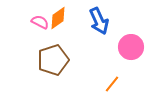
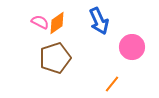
orange diamond: moved 1 px left, 5 px down
pink circle: moved 1 px right
brown pentagon: moved 2 px right, 2 px up
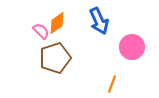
pink semicircle: moved 1 px right, 9 px down; rotated 18 degrees clockwise
orange line: rotated 18 degrees counterclockwise
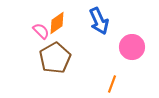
brown pentagon: rotated 12 degrees counterclockwise
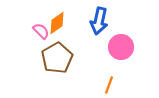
blue arrow: rotated 36 degrees clockwise
pink circle: moved 11 px left
brown pentagon: moved 2 px right
orange line: moved 3 px left, 1 px down
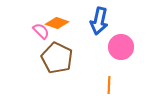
orange diamond: rotated 55 degrees clockwise
brown pentagon: rotated 16 degrees counterclockwise
orange line: rotated 18 degrees counterclockwise
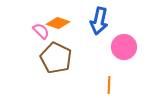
orange diamond: moved 1 px right
pink circle: moved 3 px right
brown pentagon: moved 1 px left
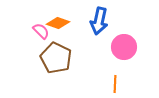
orange line: moved 6 px right, 1 px up
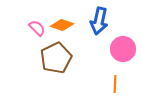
orange diamond: moved 4 px right, 2 px down
pink semicircle: moved 4 px left, 3 px up
pink circle: moved 1 px left, 2 px down
brown pentagon: rotated 20 degrees clockwise
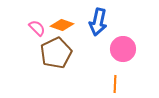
blue arrow: moved 1 px left, 1 px down
brown pentagon: moved 5 px up
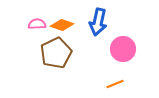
pink semicircle: moved 4 px up; rotated 48 degrees counterclockwise
orange line: rotated 66 degrees clockwise
